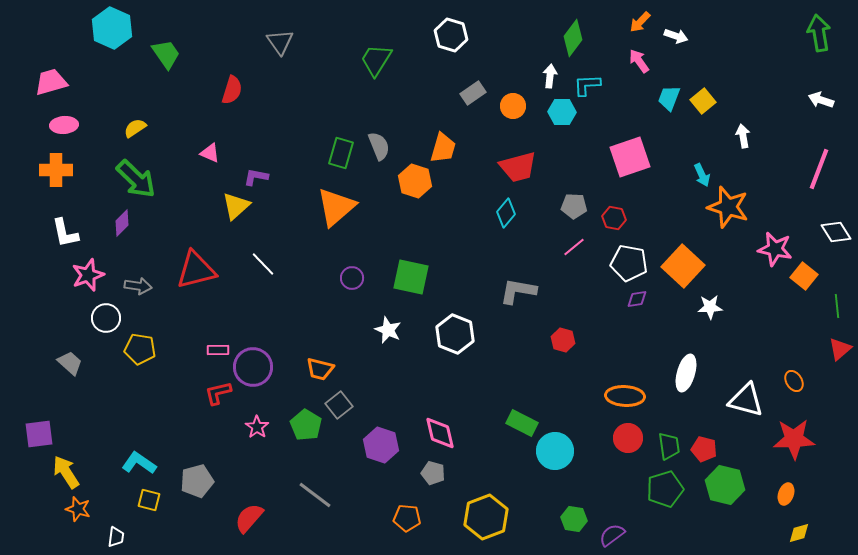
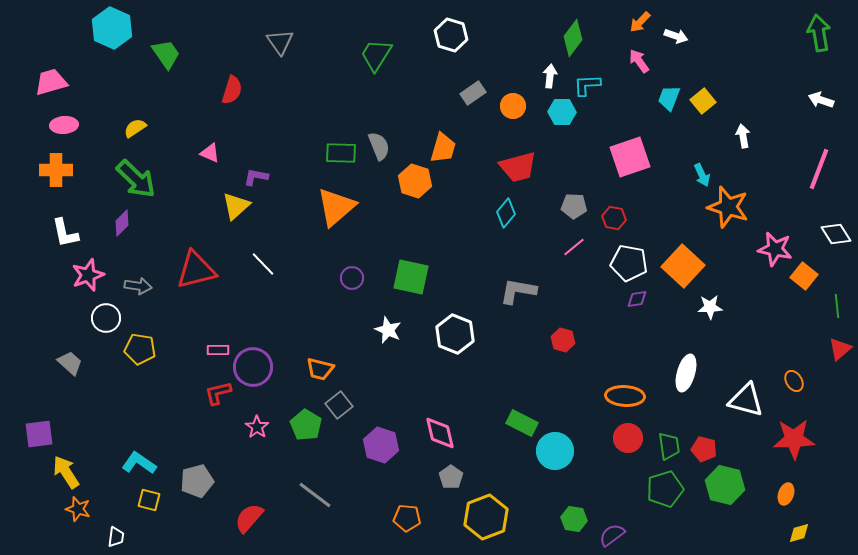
green trapezoid at (376, 60): moved 5 px up
green rectangle at (341, 153): rotated 76 degrees clockwise
white diamond at (836, 232): moved 2 px down
gray pentagon at (433, 473): moved 18 px right, 4 px down; rotated 20 degrees clockwise
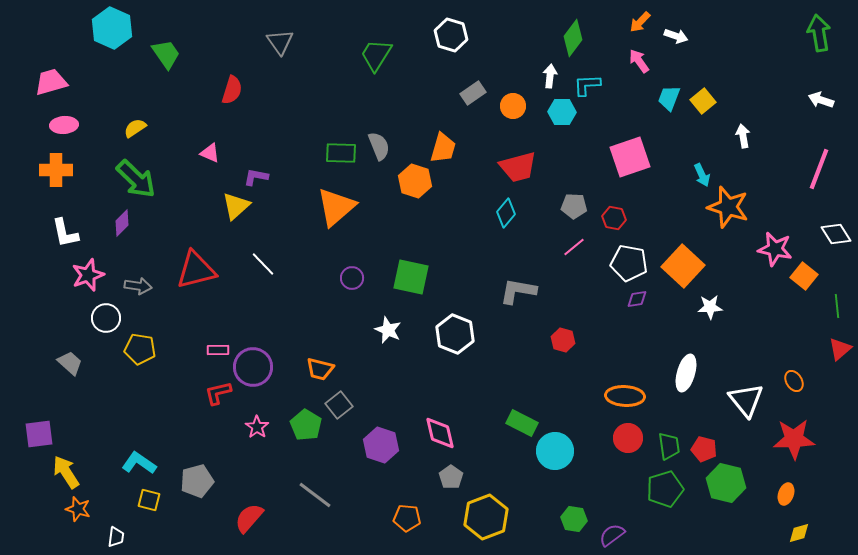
white triangle at (746, 400): rotated 36 degrees clockwise
green hexagon at (725, 485): moved 1 px right, 2 px up
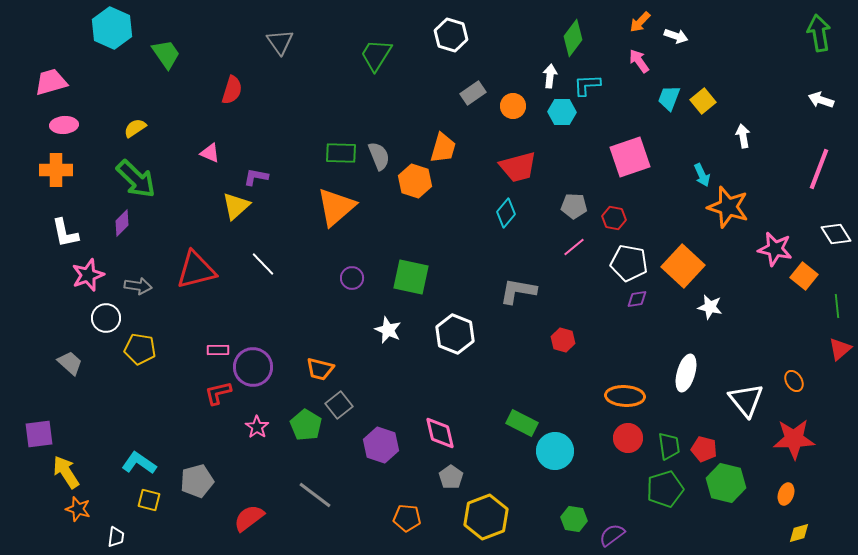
gray semicircle at (379, 146): moved 10 px down
white star at (710, 307): rotated 15 degrees clockwise
red semicircle at (249, 518): rotated 12 degrees clockwise
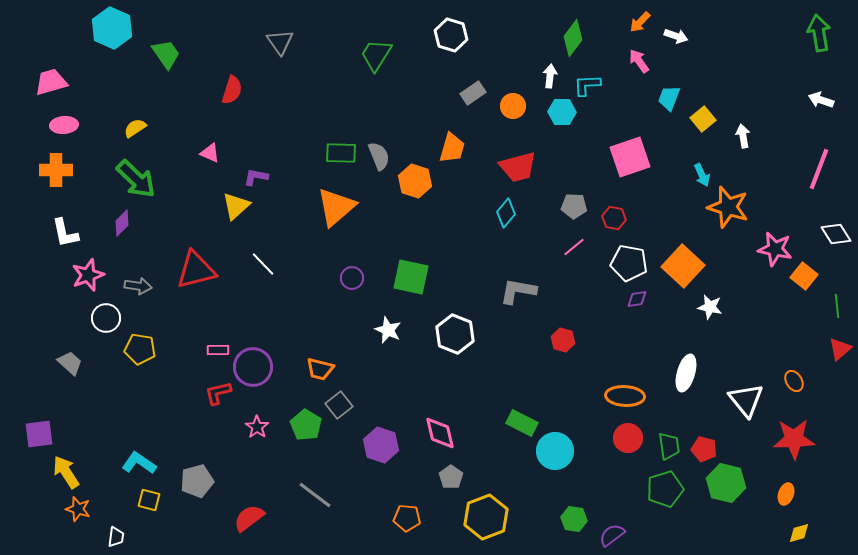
yellow square at (703, 101): moved 18 px down
orange trapezoid at (443, 148): moved 9 px right
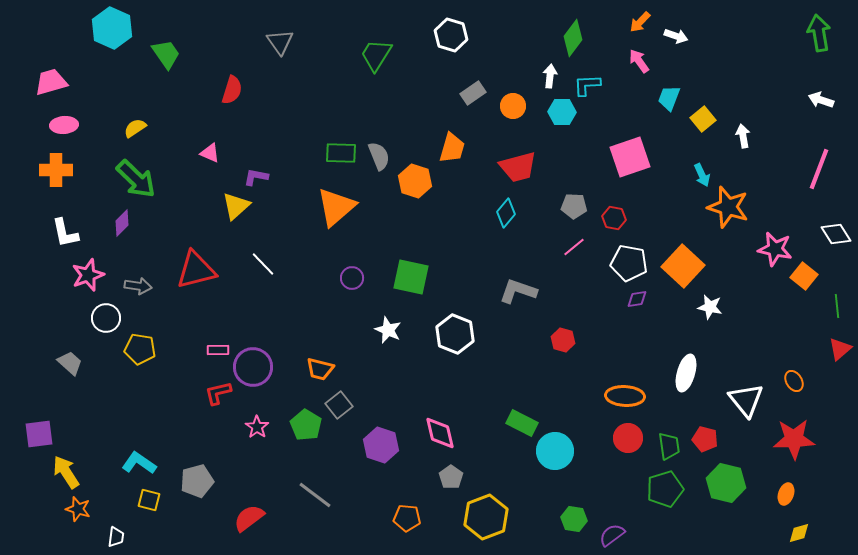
gray L-shape at (518, 291): rotated 9 degrees clockwise
red pentagon at (704, 449): moved 1 px right, 10 px up
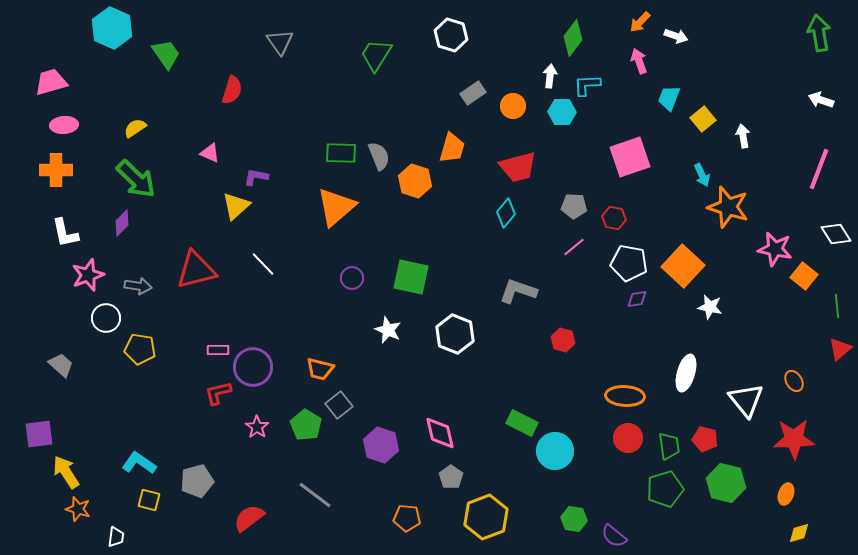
pink arrow at (639, 61): rotated 15 degrees clockwise
gray trapezoid at (70, 363): moved 9 px left, 2 px down
purple semicircle at (612, 535): moved 2 px right, 1 px down; rotated 104 degrees counterclockwise
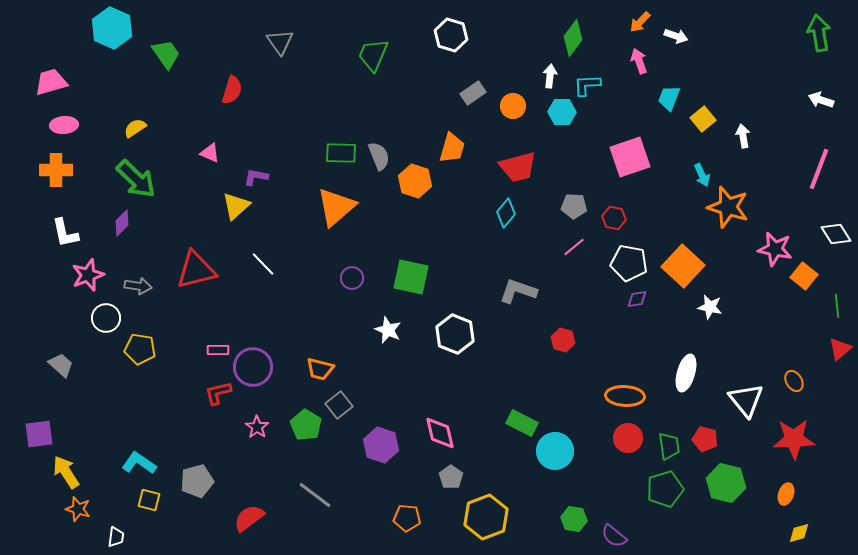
green trapezoid at (376, 55): moved 3 px left; rotated 9 degrees counterclockwise
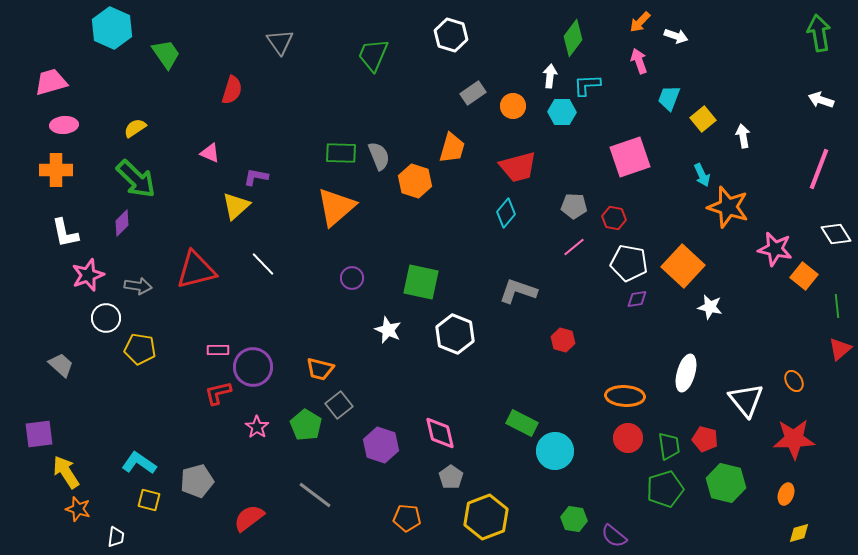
green square at (411, 277): moved 10 px right, 5 px down
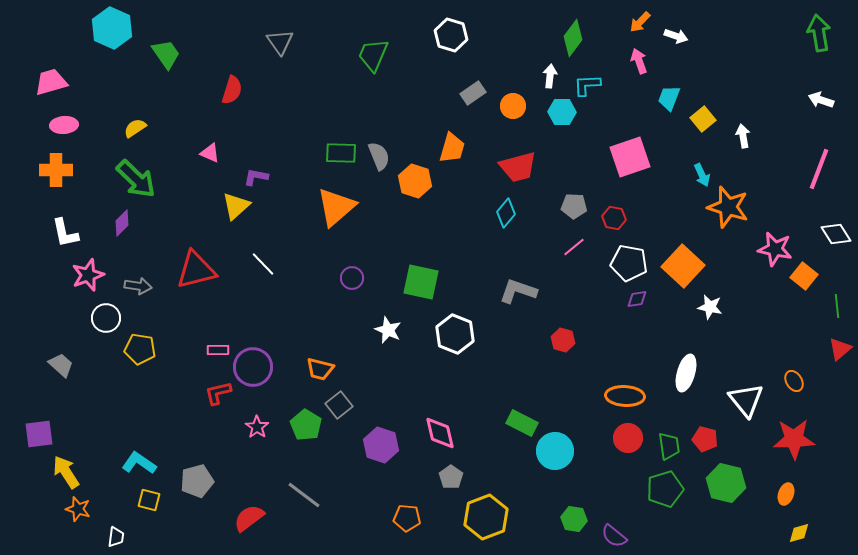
gray line at (315, 495): moved 11 px left
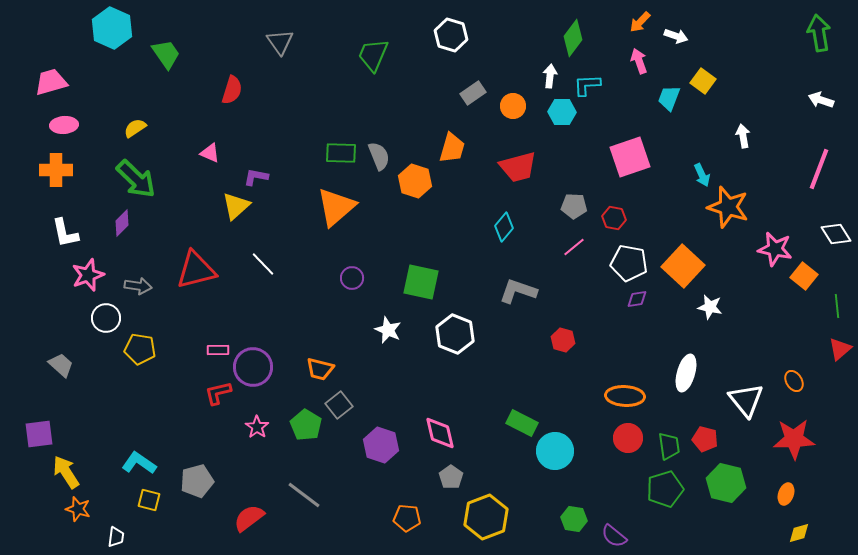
yellow square at (703, 119): moved 38 px up; rotated 15 degrees counterclockwise
cyan diamond at (506, 213): moved 2 px left, 14 px down
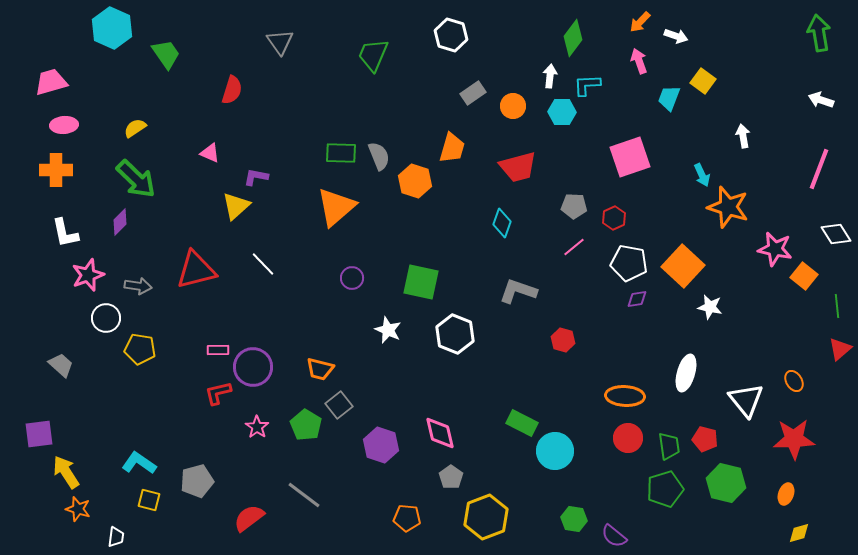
red hexagon at (614, 218): rotated 25 degrees clockwise
purple diamond at (122, 223): moved 2 px left, 1 px up
cyan diamond at (504, 227): moved 2 px left, 4 px up; rotated 20 degrees counterclockwise
